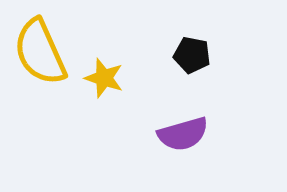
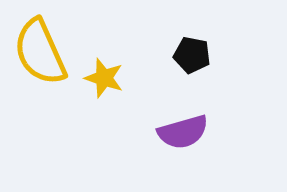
purple semicircle: moved 2 px up
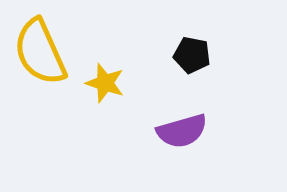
yellow star: moved 1 px right, 5 px down
purple semicircle: moved 1 px left, 1 px up
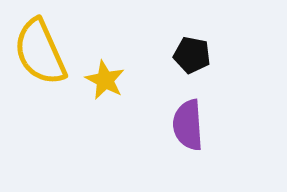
yellow star: moved 3 px up; rotated 9 degrees clockwise
purple semicircle: moved 6 px right, 6 px up; rotated 102 degrees clockwise
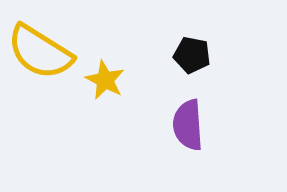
yellow semicircle: rotated 34 degrees counterclockwise
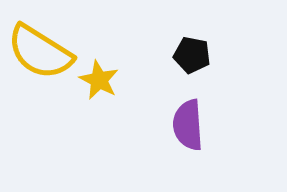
yellow star: moved 6 px left
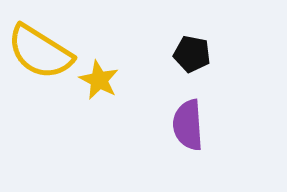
black pentagon: moved 1 px up
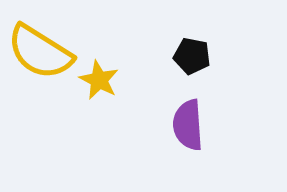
black pentagon: moved 2 px down
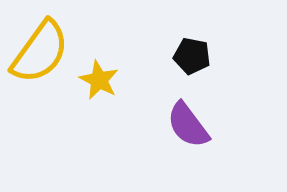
yellow semicircle: rotated 86 degrees counterclockwise
purple semicircle: rotated 33 degrees counterclockwise
